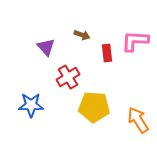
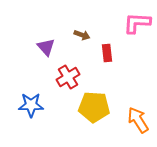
pink L-shape: moved 2 px right, 18 px up
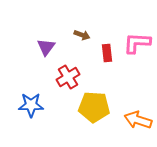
pink L-shape: moved 20 px down
purple triangle: rotated 18 degrees clockwise
orange arrow: rotated 40 degrees counterclockwise
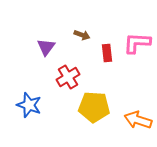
blue star: moved 2 px left; rotated 20 degrees clockwise
